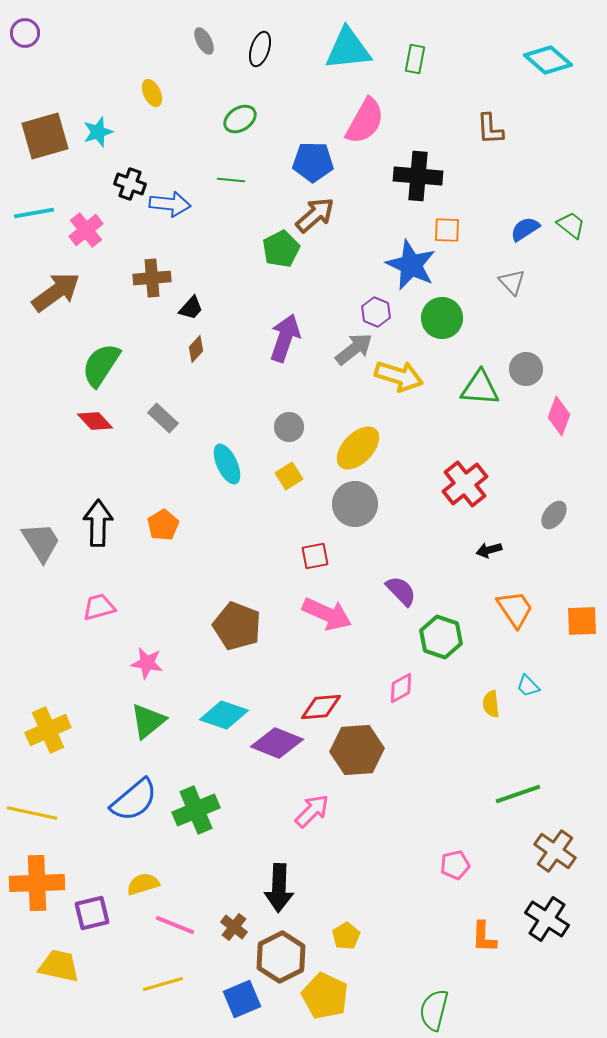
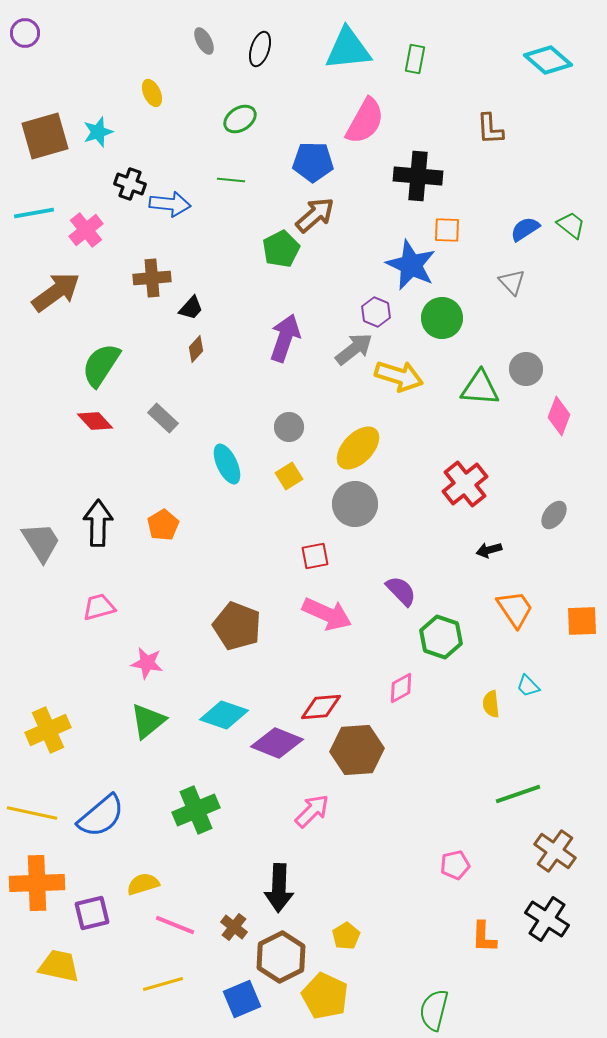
blue semicircle at (134, 800): moved 33 px left, 16 px down
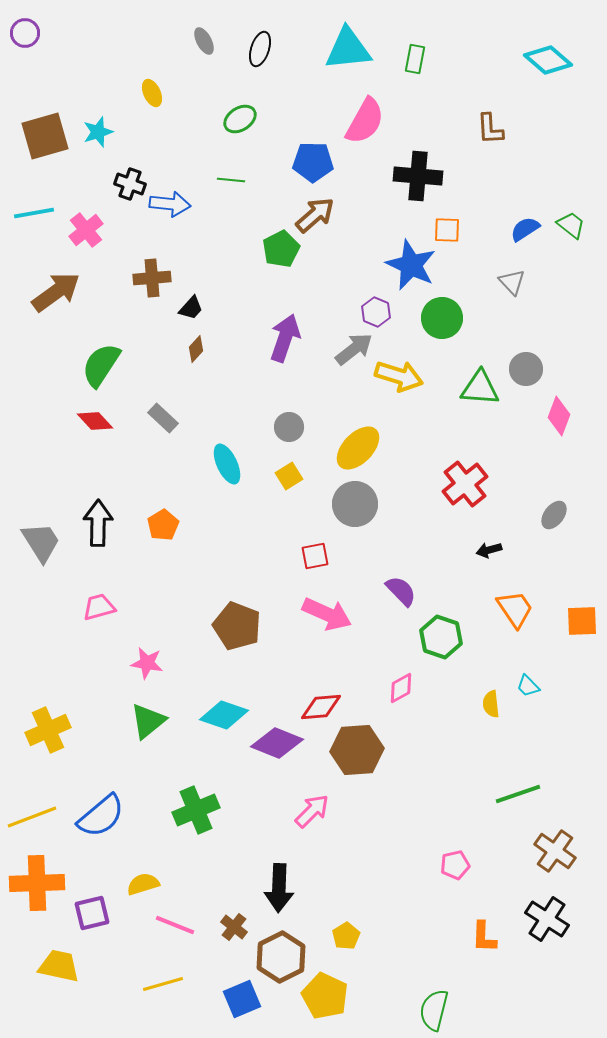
yellow line at (32, 813): moved 4 px down; rotated 33 degrees counterclockwise
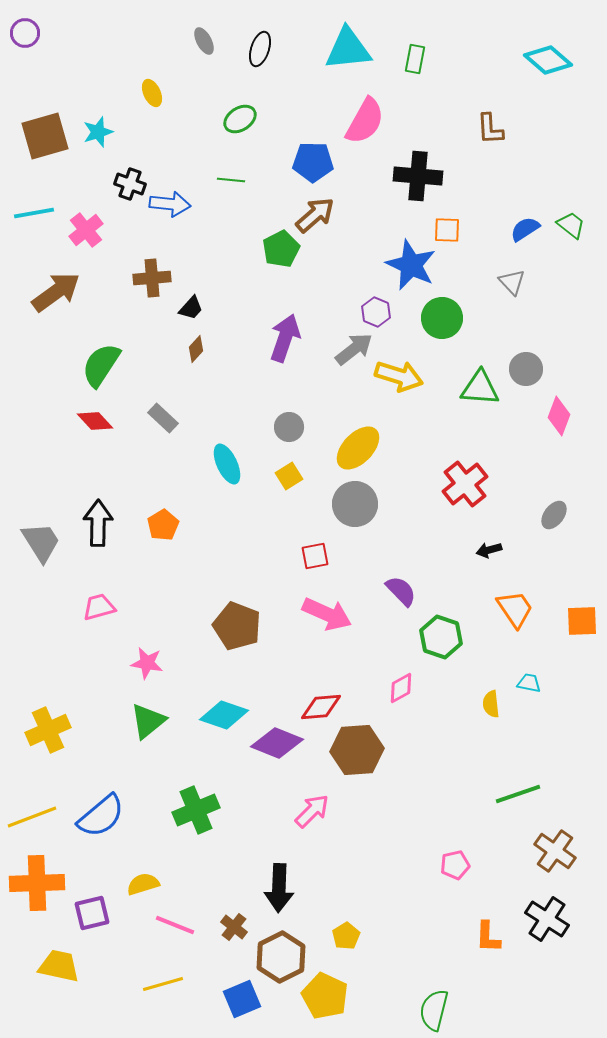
cyan trapezoid at (528, 686): moved 1 px right, 3 px up; rotated 145 degrees clockwise
orange L-shape at (484, 937): moved 4 px right
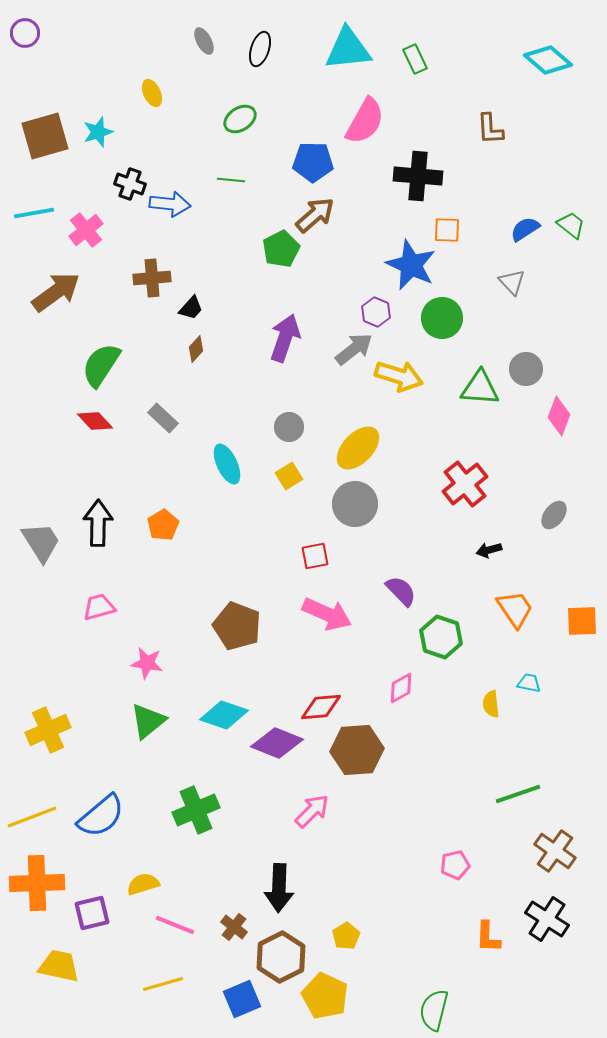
green rectangle at (415, 59): rotated 36 degrees counterclockwise
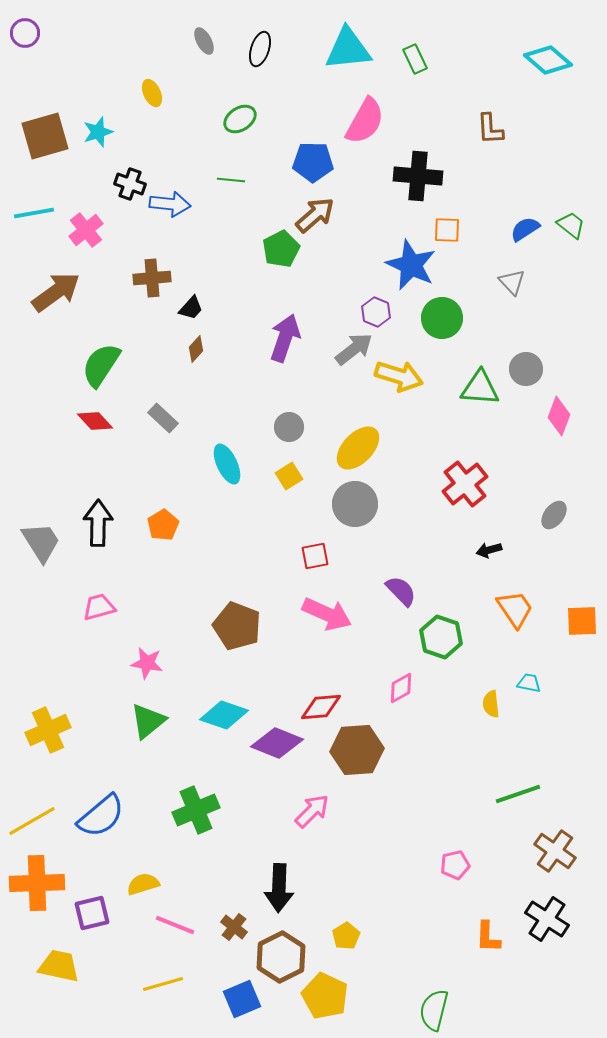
yellow line at (32, 817): moved 4 px down; rotated 9 degrees counterclockwise
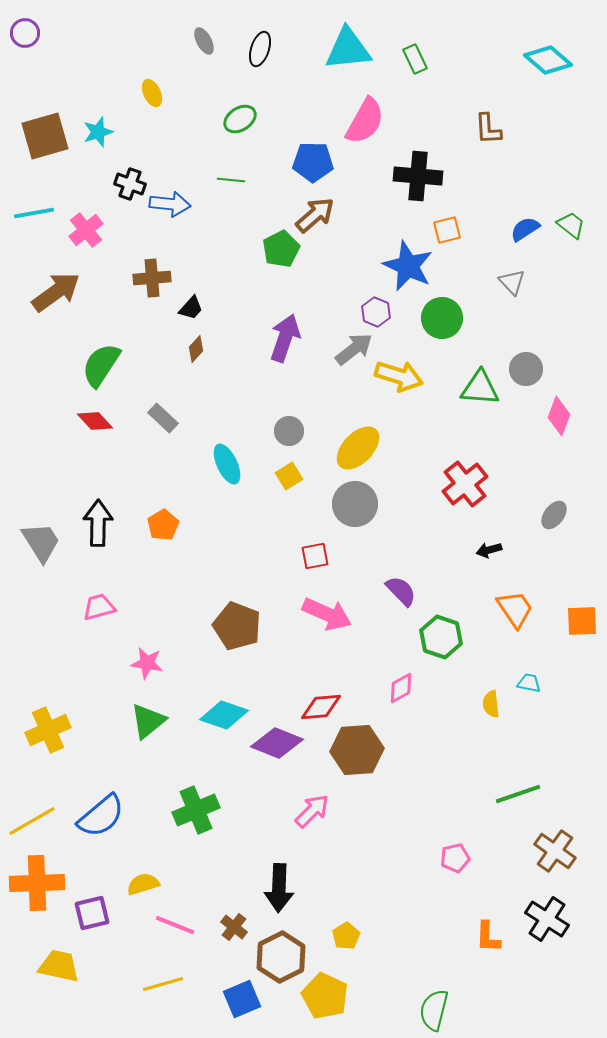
brown L-shape at (490, 129): moved 2 px left
orange square at (447, 230): rotated 16 degrees counterclockwise
blue star at (411, 265): moved 3 px left, 1 px down
gray circle at (289, 427): moved 4 px down
pink pentagon at (455, 865): moved 7 px up
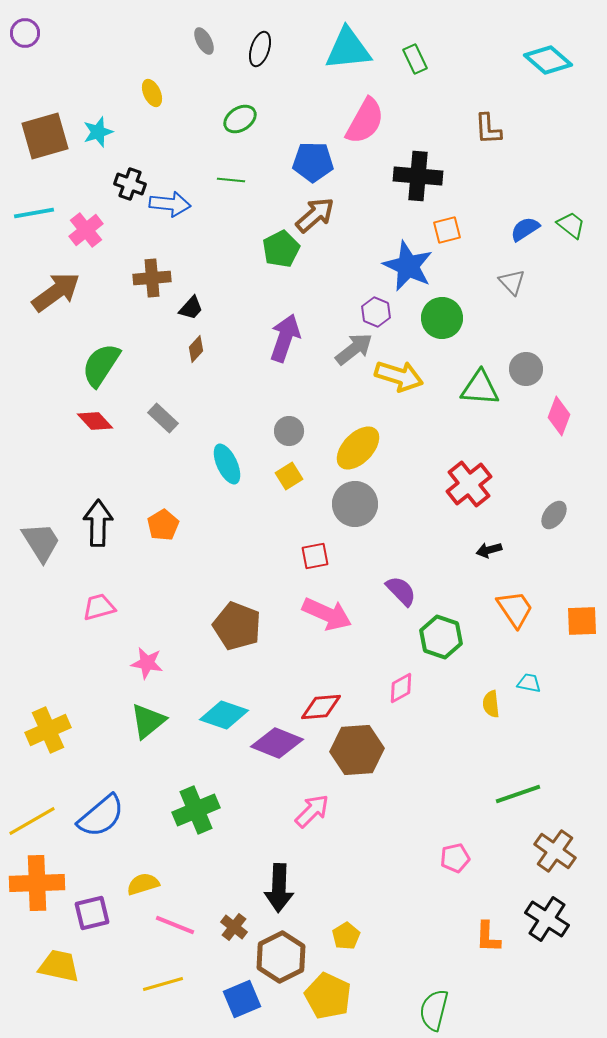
red cross at (465, 484): moved 4 px right
yellow pentagon at (325, 996): moved 3 px right
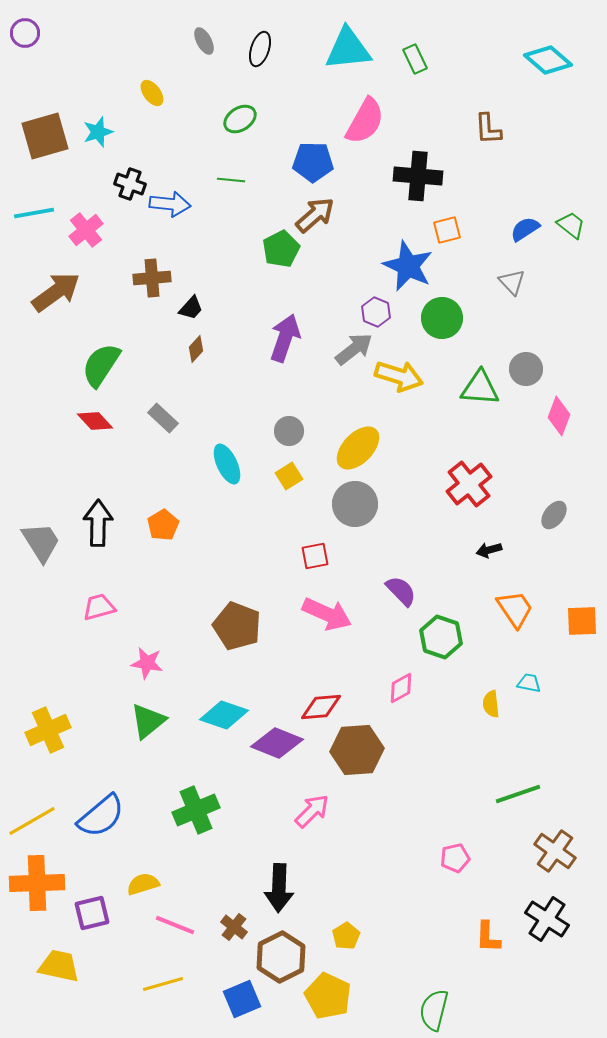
yellow ellipse at (152, 93): rotated 12 degrees counterclockwise
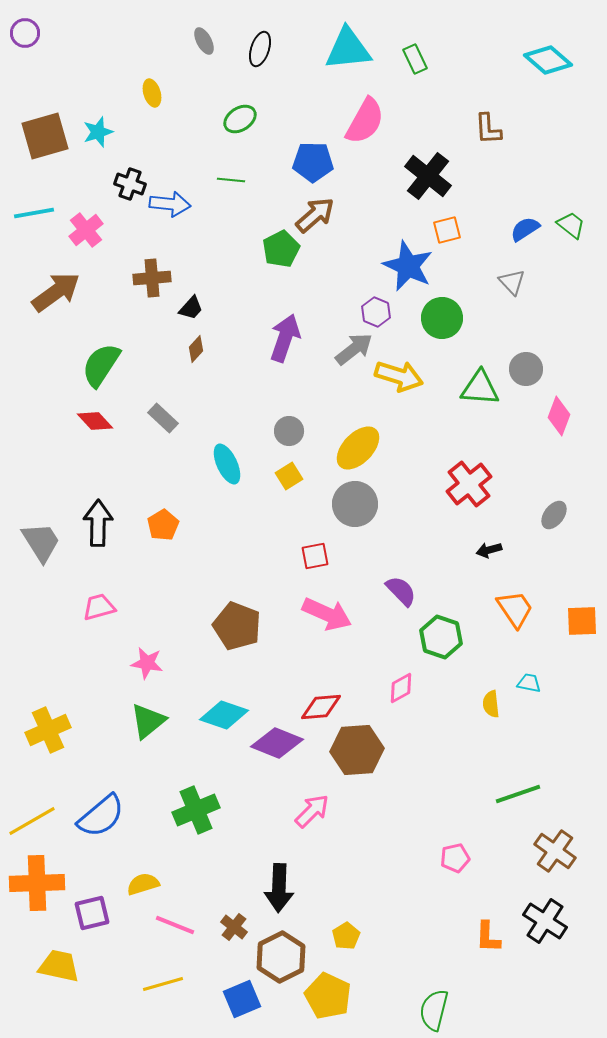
yellow ellipse at (152, 93): rotated 20 degrees clockwise
black cross at (418, 176): moved 10 px right; rotated 33 degrees clockwise
black cross at (547, 919): moved 2 px left, 2 px down
